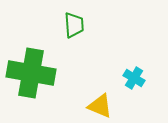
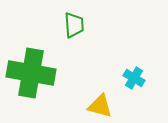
yellow triangle: rotated 8 degrees counterclockwise
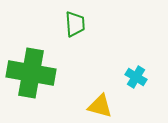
green trapezoid: moved 1 px right, 1 px up
cyan cross: moved 2 px right, 1 px up
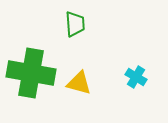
yellow triangle: moved 21 px left, 23 px up
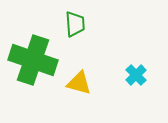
green cross: moved 2 px right, 13 px up; rotated 9 degrees clockwise
cyan cross: moved 2 px up; rotated 15 degrees clockwise
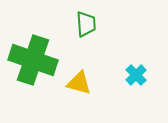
green trapezoid: moved 11 px right
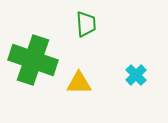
yellow triangle: rotated 16 degrees counterclockwise
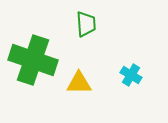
cyan cross: moved 5 px left; rotated 15 degrees counterclockwise
